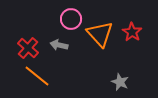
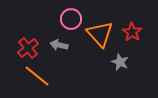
red cross: rotated 10 degrees clockwise
gray star: moved 20 px up
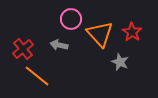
red cross: moved 5 px left, 1 px down
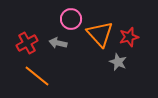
red star: moved 3 px left, 5 px down; rotated 24 degrees clockwise
gray arrow: moved 1 px left, 2 px up
red cross: moved 4 px right, 6 px up; rotated 10 degrees clockwise
gray star: moved 2 px left
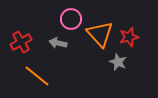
red cross: moved 6 px left, 1 px up
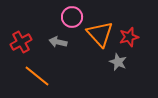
pink circle: moved 1 px right, 2 px up
gray arrow: moved 1 px up
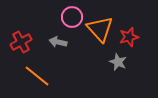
orange triangle: moved 5 px up
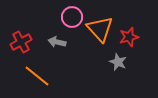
gray arrow: moved 1 px left
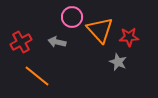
orange triangle: moved 1 px down
red star: rotated 12 degrees clockwise
